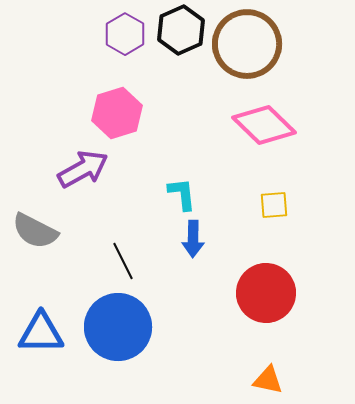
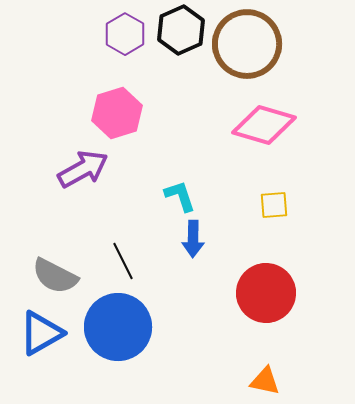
pink diamond: rotated 28 degrees counterclockwise
cyan L-shape: moved 2 px left, 2 px down; rotated 12 degrees counterclockwise
gray semicircle: moved 20 px right, 45 px down
blue triangle: rotated 30 degrees counterclockwise
orange triangle: moved 3 px left, 1 px down
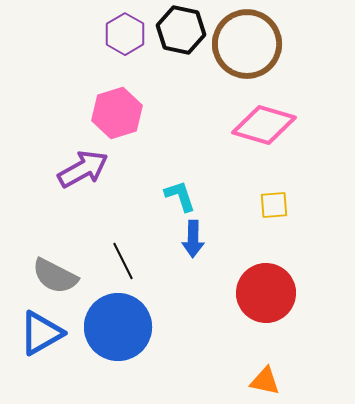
black hexagon: rotated 24 degrees counterclockwise
